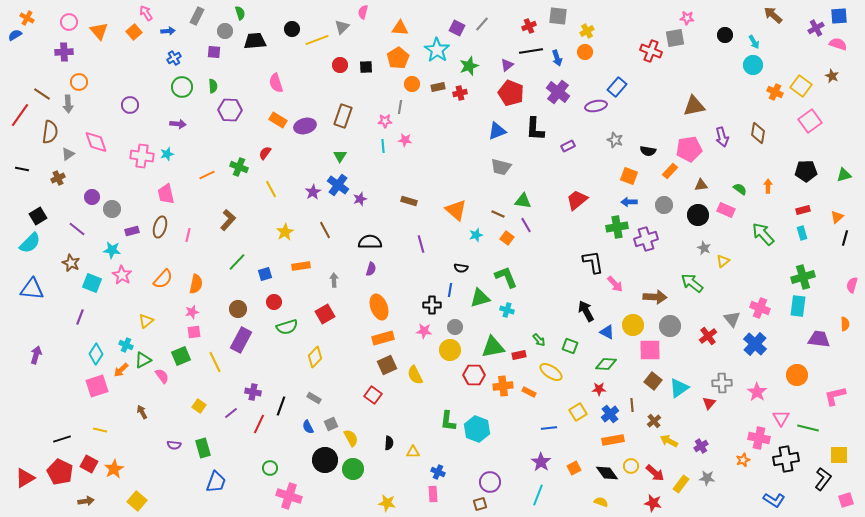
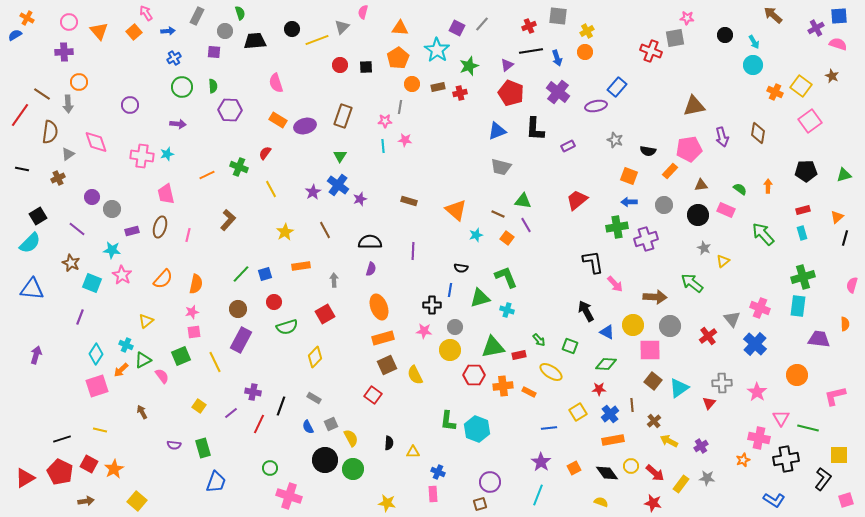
purple line at (421, 244): moved 8 px left, 7 px down; rotated 18 degrees clockwise
green line at (237, 262): moved 4 px right, 12 px down
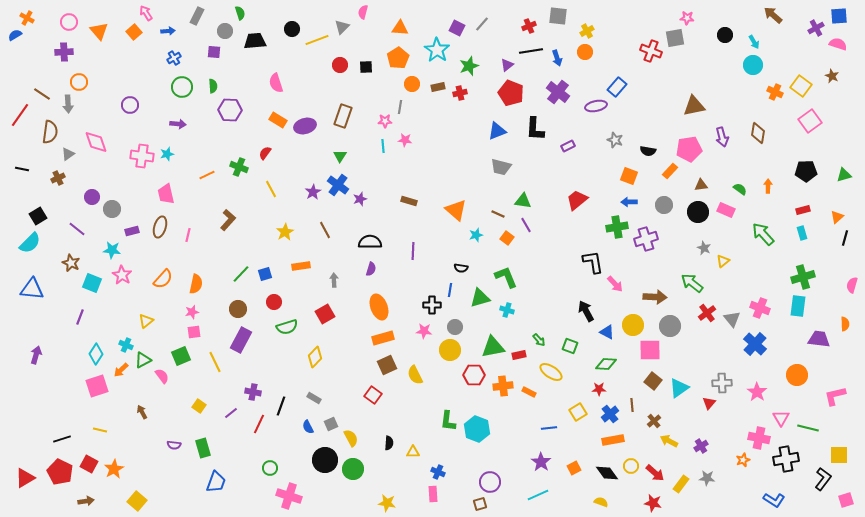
black circle at (698, 215): moved 3 px up
red cross at (708, 336): moved 1 px left, 23 px up
cyan line at (538, 495): rotated 45 degrees clockwise
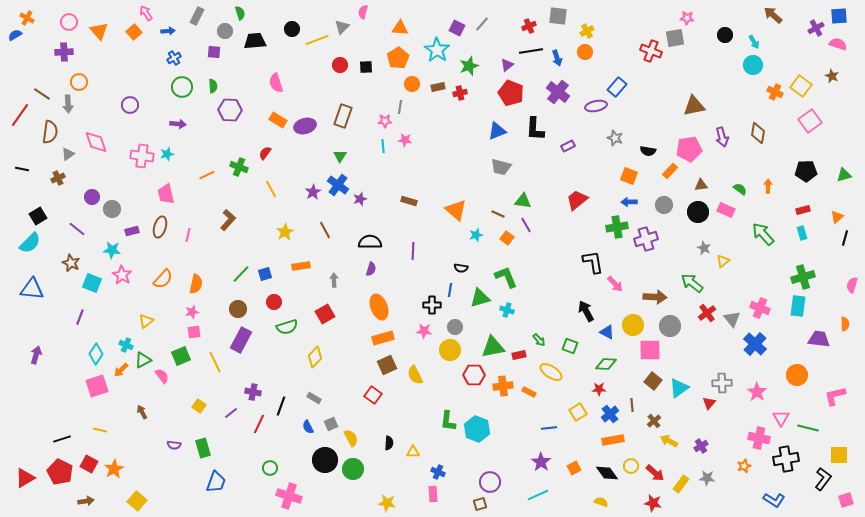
gray star at (615, 140): moved 2 px up
orange star at (743, 460): moved 1 px right, 6 px down
